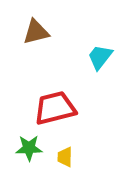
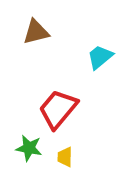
cyan trapezoid: rotated 12 degrees clockwise
red trapezoid: moved 3 px right, 1 px down; rotated 36 degrees counterclockwise
green star: rotated 12 degrees clockwise
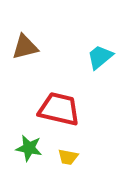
brown triangle: moved 11 px left, 15 px down
red trapezoid: moved 1 px right; rotated 63 degrees clockwise
yellow trapezoid: moved 3 px right; rotated 80 degrees counterclockwise
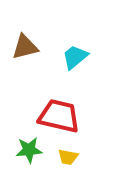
cyan trapezoid: moved 25 px left
red trapezoid: moved 7 px down
green star: moved 2 px down; rotated 16 degrees counterclockwise
